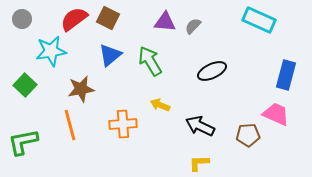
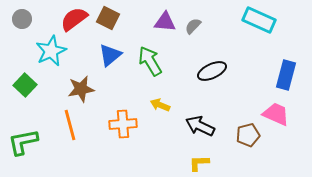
cyan star: rotated 16 degrees counterclockwise
brown pentagon: rotated 10 degrees counterclockwise
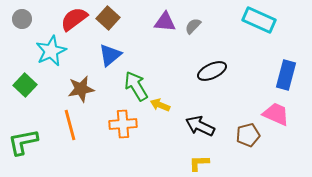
brown square: rotated 15 degrees clockwise
green arrow: moved 14 px left, 25 px down
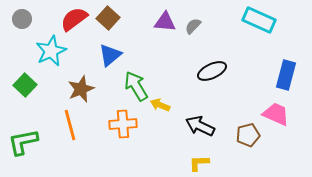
brown star: rotated 12 degrees counterclockwise
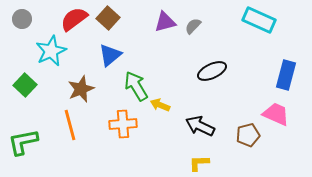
purple triangle: rotated 20 degrees counterclockwise
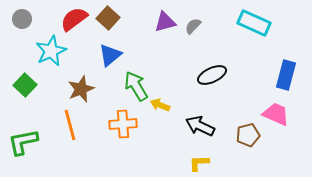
cyan rectangle: moved 5 px left, 3 px down
black ellipse: moved 4 px down
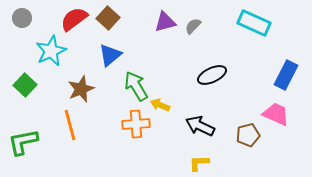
gray circle: moved 1 px up
blue rectangle: rotated 12 degrees clockwise
orange cross: moved 13 px right
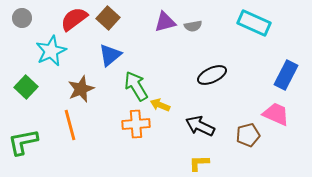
gray semicircle: rotated 144 degrees counterclockwise
green square: moved 1 px right, 2 px down
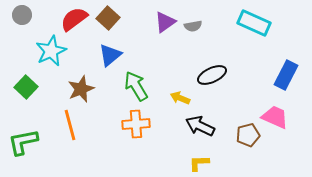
gray circle: moved 3 px up
purple triangle: rotated 20 degrees counterclockwise
yellow arrow: moved 20 px right, 7 px up
pink trapezoid: moved 1 px left, 3 px down
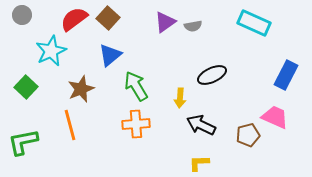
yellow arrow: rotated 108 degrees counterclockwise
black arrow: moved 1 px right, 1 px up
